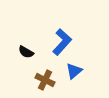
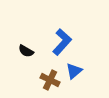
black semicircle: moved 1 px up
brown cross: moved 5 px right
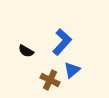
blue triangle: moved 2 px left, 1 px up
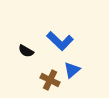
blue L-shape: moved 2 px left, 1 px up; rotated 92 degrees clockwise
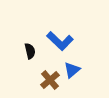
black semicircle: moved 4 px right; rotated 133 degrees counterclockwise
brown cross: rotated 24 degrees clockwise
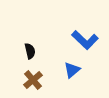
blue L-shape: moved 25 px right, 1 px up
brown cross: moved 17 px left
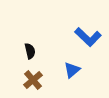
blue L-shape: moved 3 px right, 3 px up
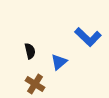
blue triangle: moved 13 px left, 8 px up
brown cross: moved 2 px right, 4 px down; rotated 18 degrees counterclockwise
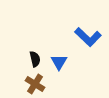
black semicircle: moved 5 px right, 8 px down
blue triangle: rotated 18 degrees counterclockwise
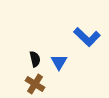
blue L-shape: moved 1 px left
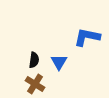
blue L-shape: rotated 148 degrees clockwise
black semicircle: moved 1 px left, 1 px down; rotated 21 degrees clockwise
